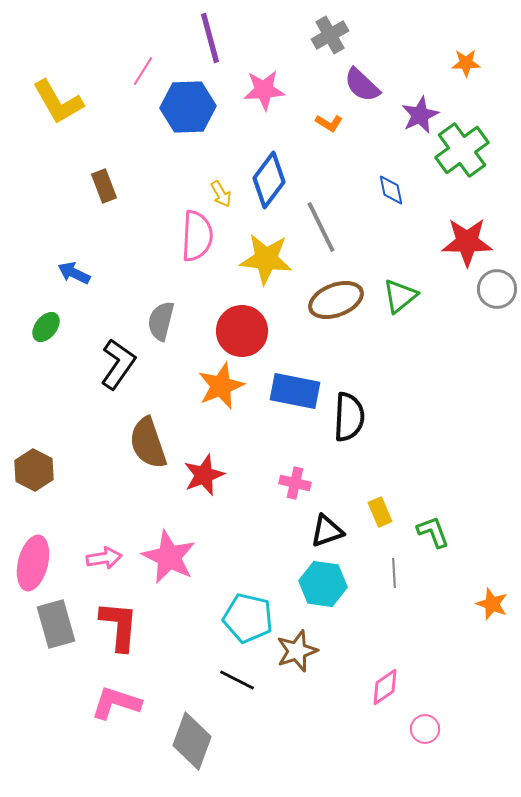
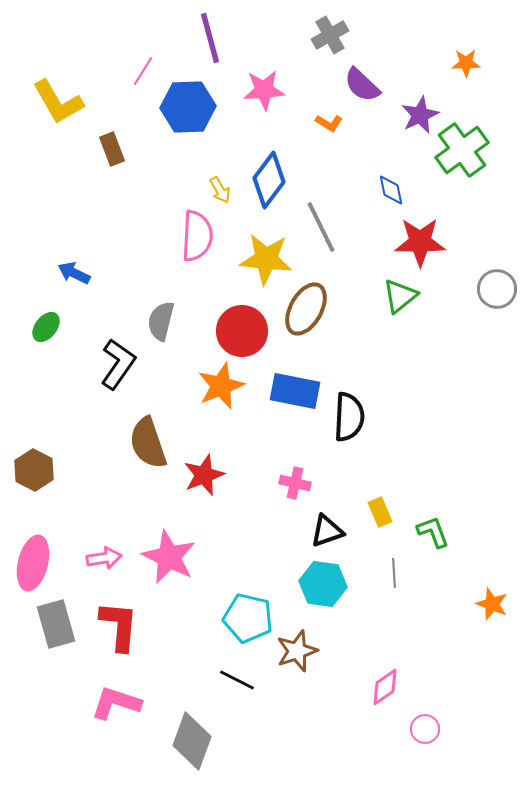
brown rectangle at (104, 186): moved 8 px right, 37 px up
yellow arrow at (221, 194): moved 1 px left, 4 px up
red star at (467, 242): moved 47 px left
brown ellipse at (336, 300): moved 30 px left, 9 px down; rotated 40 degrees counterclockwise
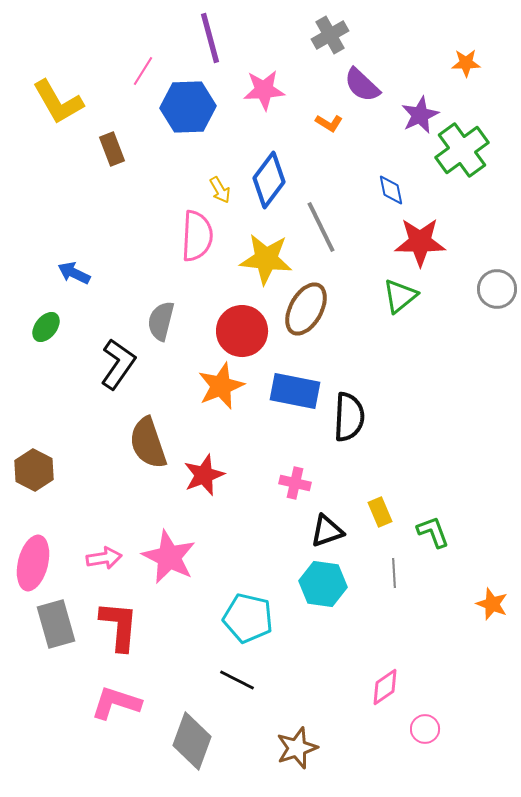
brown star at (297, 651): moved 97 px down
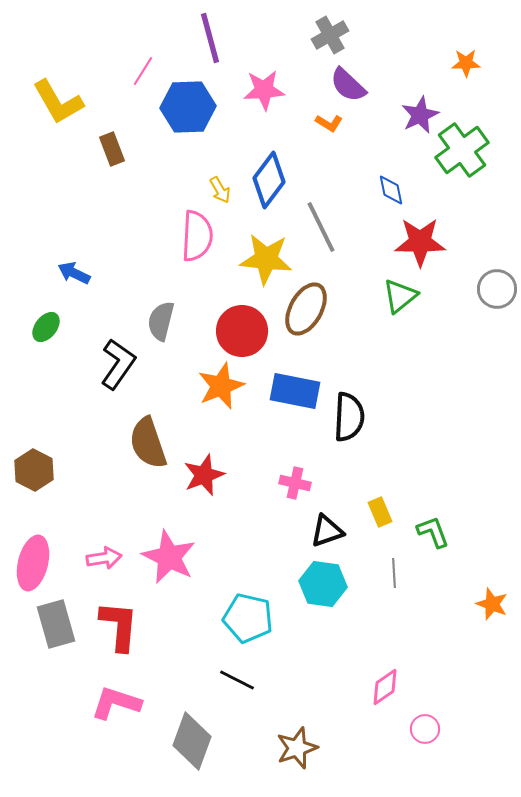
purple semicircle at (362, 85): moved 14 px left
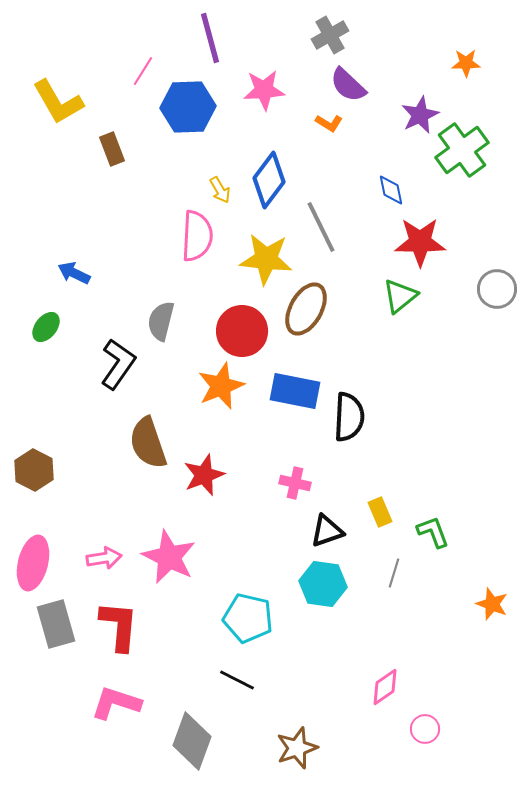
gray line at (394, 573): rotated 20 degrees clockwise
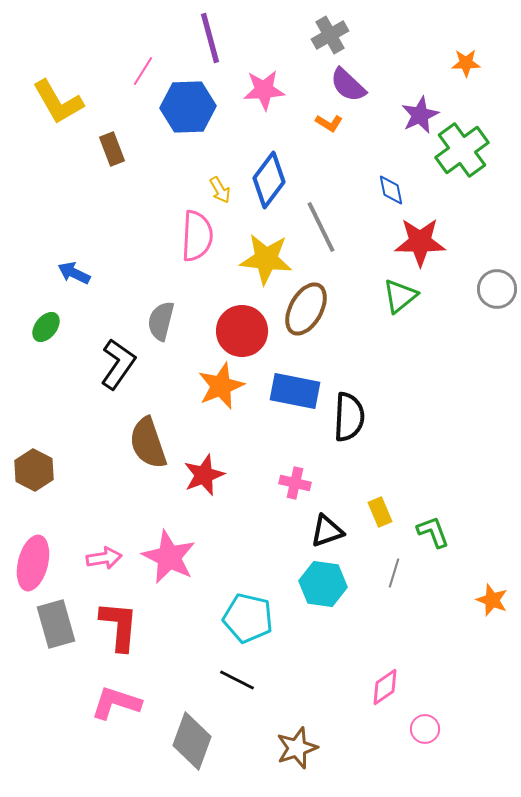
orange star at (492, 604): moved 4 px up
